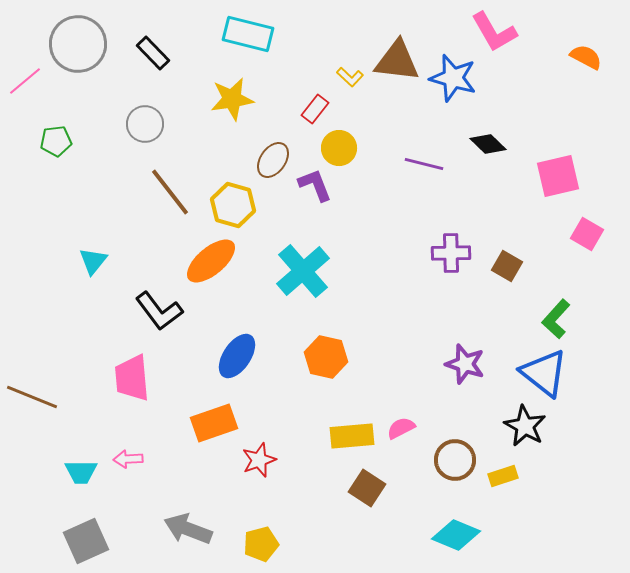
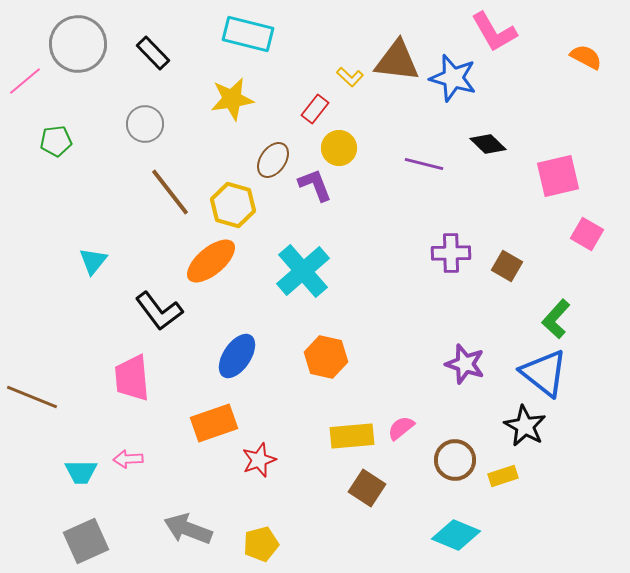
pink semicircle at (401, 428): rotated 12 degrees counterclockwise
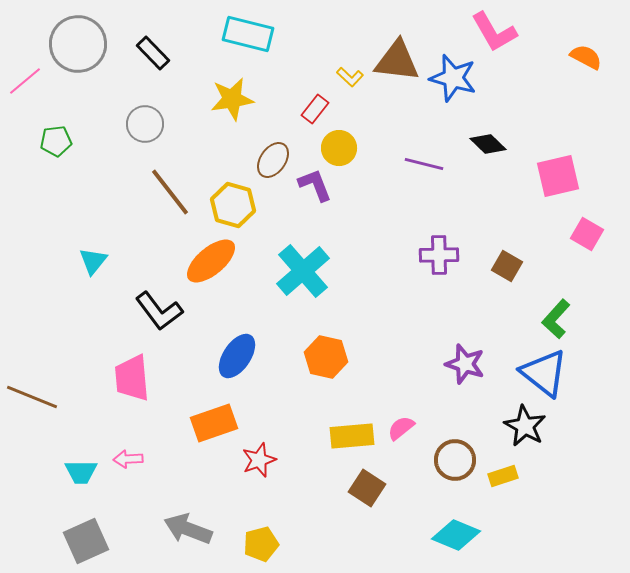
purple cross at (451, 253): moved 12 px left, 2 px down
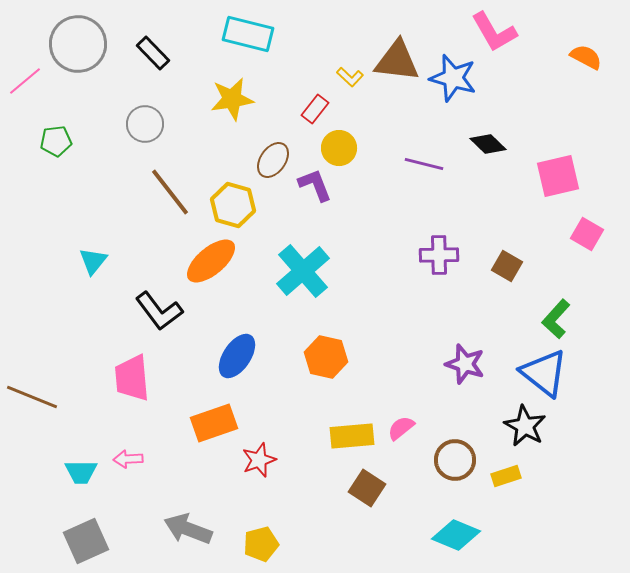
yellow rectangle at (503, 476): moved 3 px right
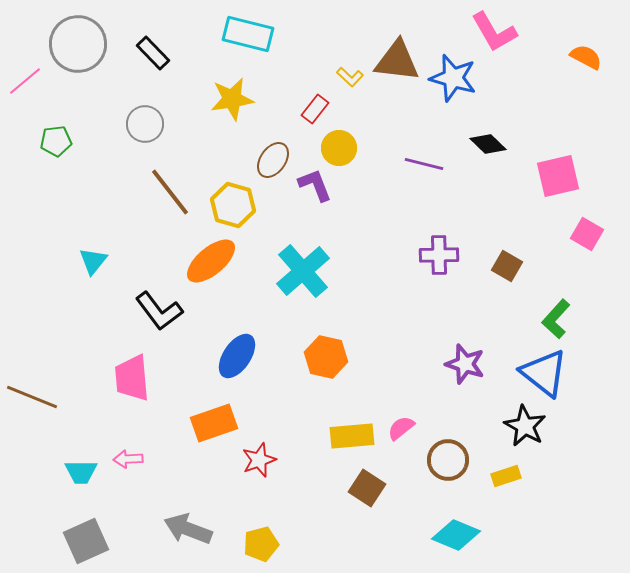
brown circle at (455, 460): moved 7 px left
